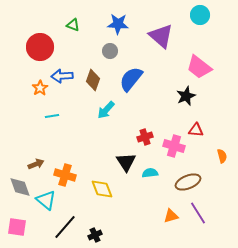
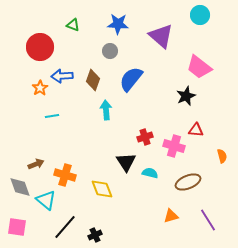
cyan arrow: rotated 132 degrees clockwise
cyan semicircle: rotated 21 degrees clockwise
purple line: moved 10 px right, 7 px down
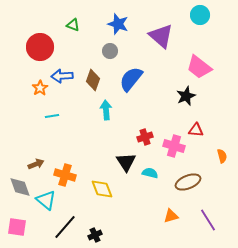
blue star: rotated 15 degrees clockwise
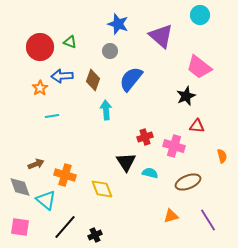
green triangle: moved 3 px left, 17 px down
red triangle: moved 1 px right, 4 px up
pink square: moved 3 px right
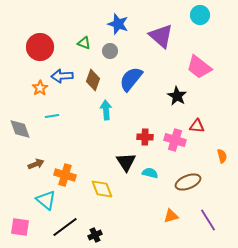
green triangle: moved 14 px right, 1 px down
black star: moved 9 px left; rotated 18 degrees counterclockwise
red cross: rotated 21 degrees clockwise
pink cross: moved 1 px right, 6 px up
gray diamond: moved 58 px up
black line: rotated 12 degrees clockwise
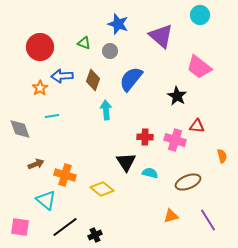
yellow diamond: rotated 30 degrees counterclockwise
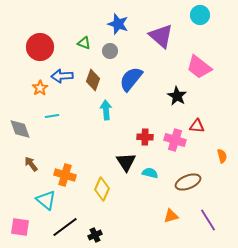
brown arrow: moved 5 px left; rotated 105 degrees counterclockwise
yellow diamond: rotated 75 degrees clockwise
